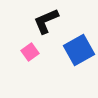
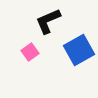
black L-shape: moved 2 px right
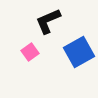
blue square: moved 2 px down
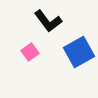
black L-shape: rotated 104 degrees counterclockwise
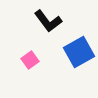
pink square: moved 8 px down
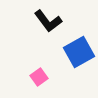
pink square: moved 9 px right, 17 px down
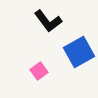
pink square: moved 6 px up
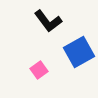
pink square: moved 1 px up
